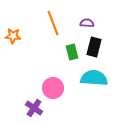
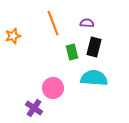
orange star: rotated 21 degrees counterclockwise
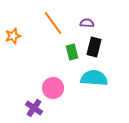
orange line: rotated 15 degrees counterclockwise
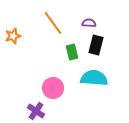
purple semicircle: moved 2 px right
black rectangle: moved 2 px right, 2 px up
purple cross: moved 2 px right, 3 px down
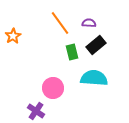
orange line: moved 7 px right
orange star: rotated 14 degrees counterclockwise
black rectangle: rotated 36 degrees clockwise
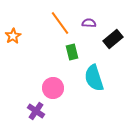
black rectangle: moved 17 px right, 6 px up
cyan semicircle: rotated 112 degrees counterclockwise
